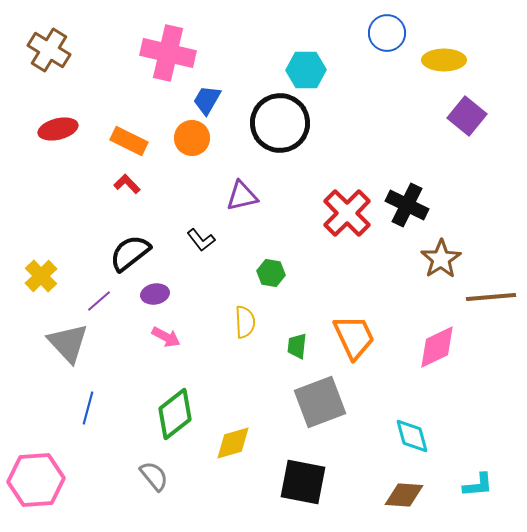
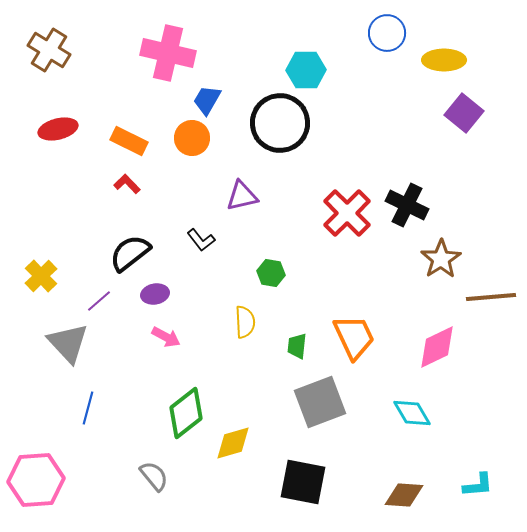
purple square: moved 3 px left, 3 px up
green diamond: moved 11 px right, 1 px up
cyan diamond: moved 23 px up; rotated 15 degrees counterclockwise
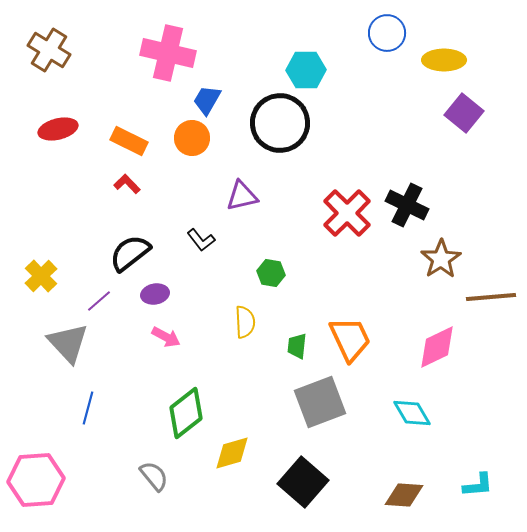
orange trapezoid: moved 4 px left, 2 px down
yellow diamond: moved 1 px left, 10 px down
black square: rotated 30 degrees clockwise
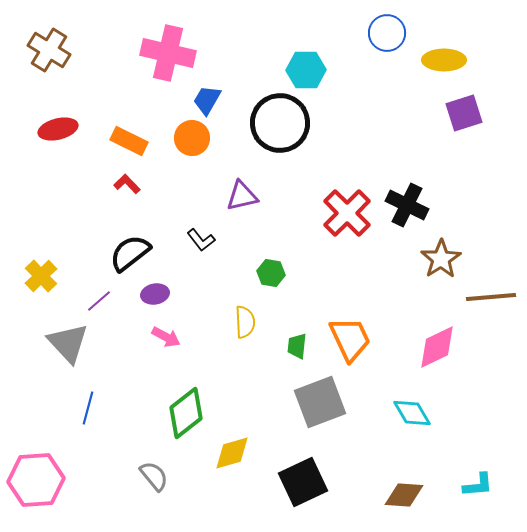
purple square: rotated 33 degrees clockwise
black square: rotated 24 degrees clockwise
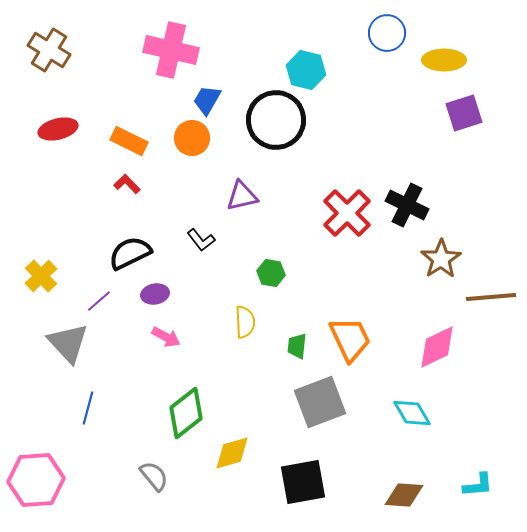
pink cross: moved 3 px right, 3 px up
cyan hexagon: rotated 15 degrees clockwise
black circle: moved 4 px left, 3 px up
black semicircle: rotated 12 degrees clockwise
black square: rotated 15 degrees clockwise
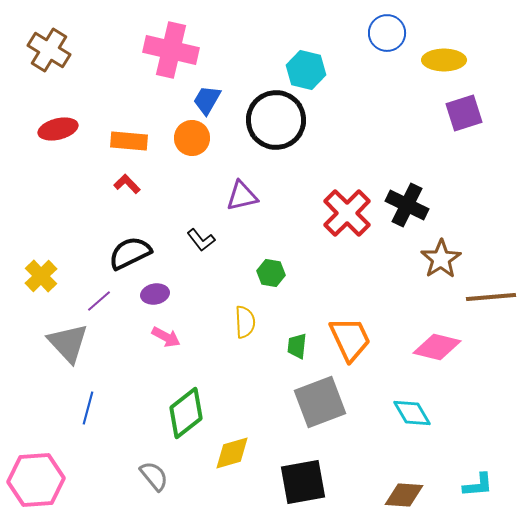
orange rectangle: rotated 21 degrees counterclockwise
pink diamond: rotated 39 degrees clockwise
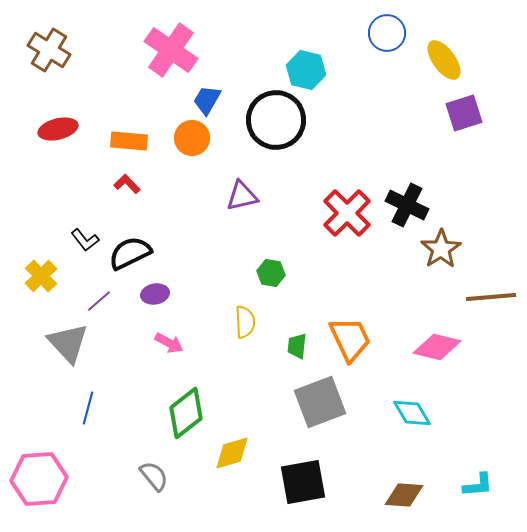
pink cross: rotated 22 degrees clockwise
yellow ellipse: rotated 54 degrees clockwise
black L-shape: moved 116 px left
brown star: moved 10 px up
pink arrow: moved 3 px right, 6 px down
pink hexagon: moved 3 px right, 1 px up
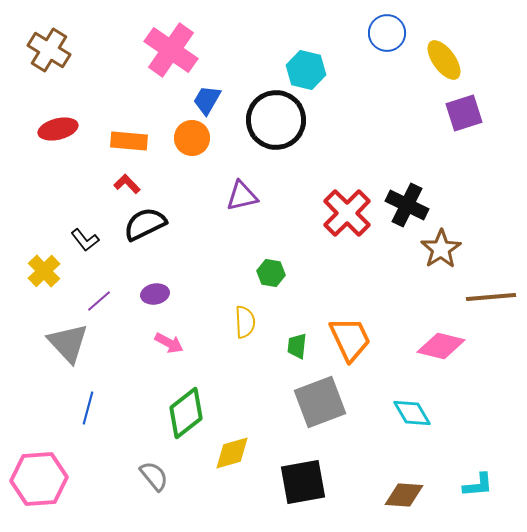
black semicircle: moved 15 px right, 29 px up
yellow cross: moved 3 px right, 5 px up
pink diamond: moved 4 px right, 1 px up
